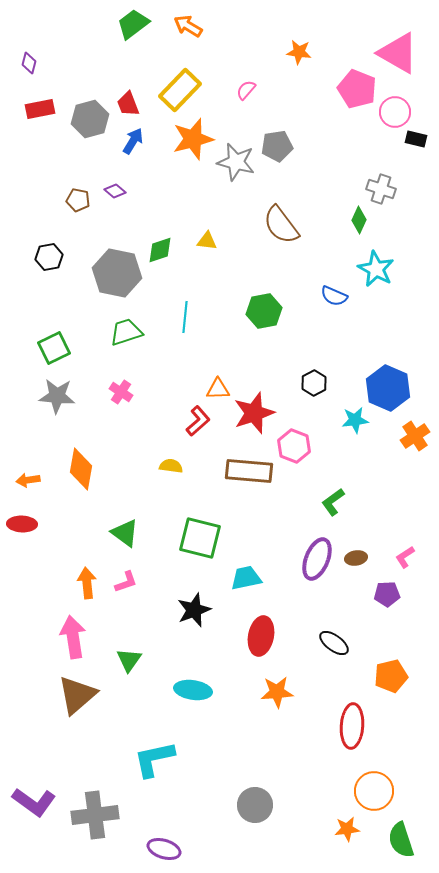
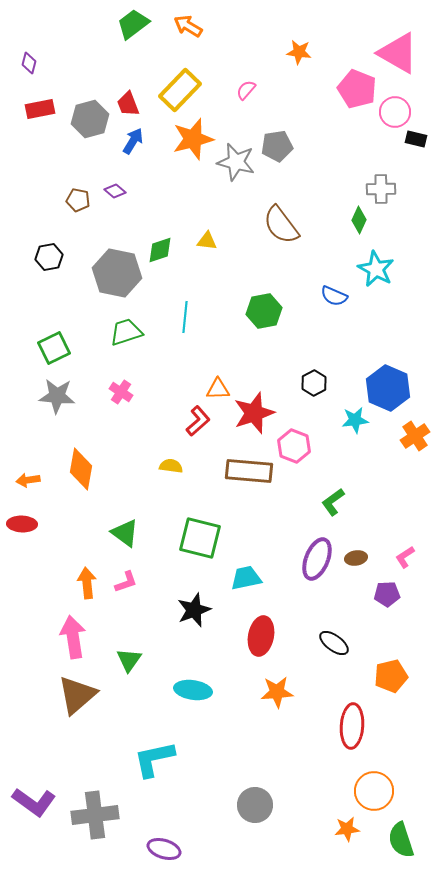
gray cross at (381, 189): rotated 20 degrees counterclockwise
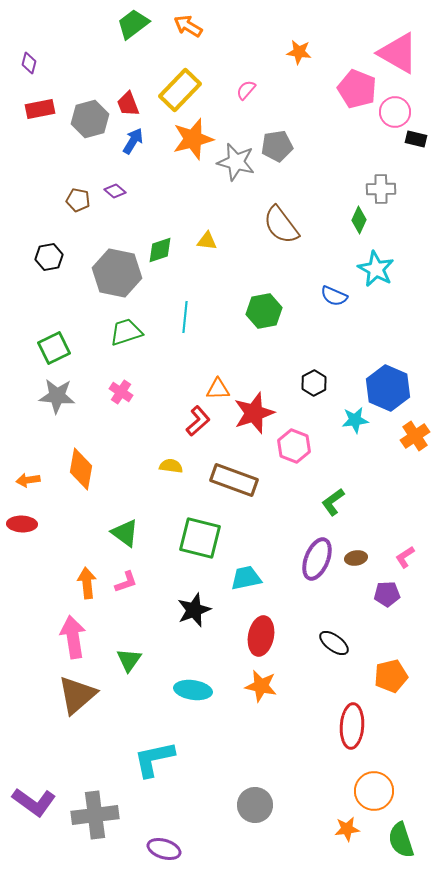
brown rectangle at (249, 471): moved 15 px left, 9 px down; rotated 15 degrees clockwise
orange star at (277, 692): moved 16 px left, 6 px up; rotated 16 degrees clockwise
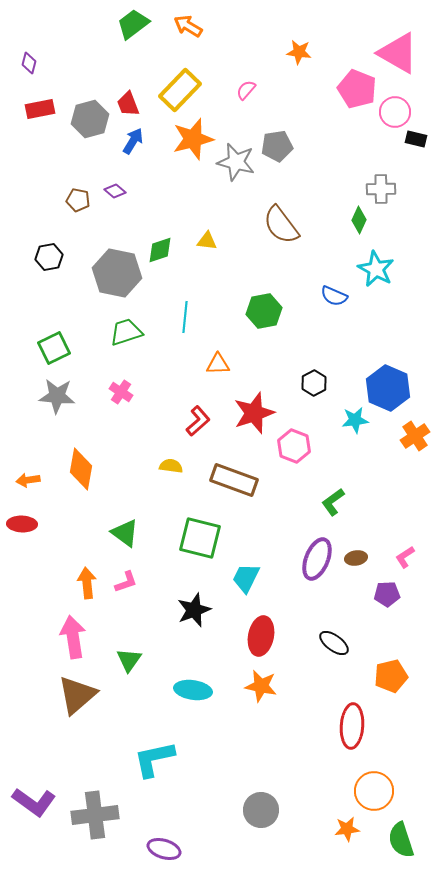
orange triangle at (218, 389): moved 25 px up
cyan trapezoid at (246, 578): rotated 52 degrees counterclockwise
gray circle at (255, 805): moved 6 px right, 5 px down
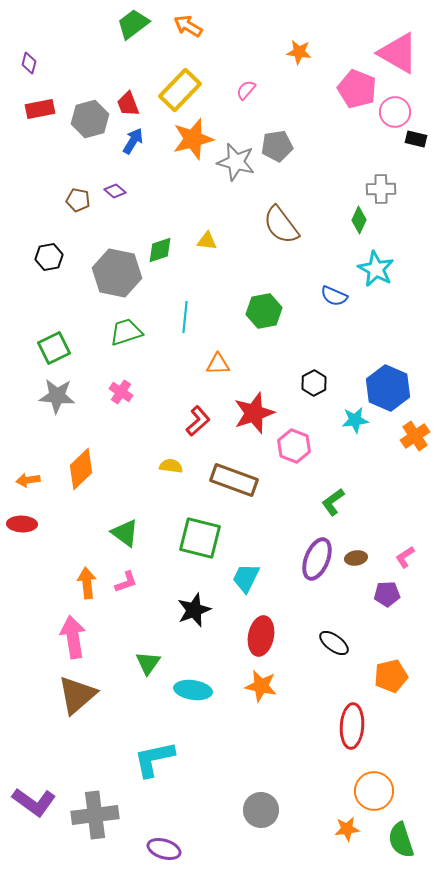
orange diamond at (81, 469): rotated 36 degrees clockwise
green triangle at (129, 660): moved 19 px right, 3 px down
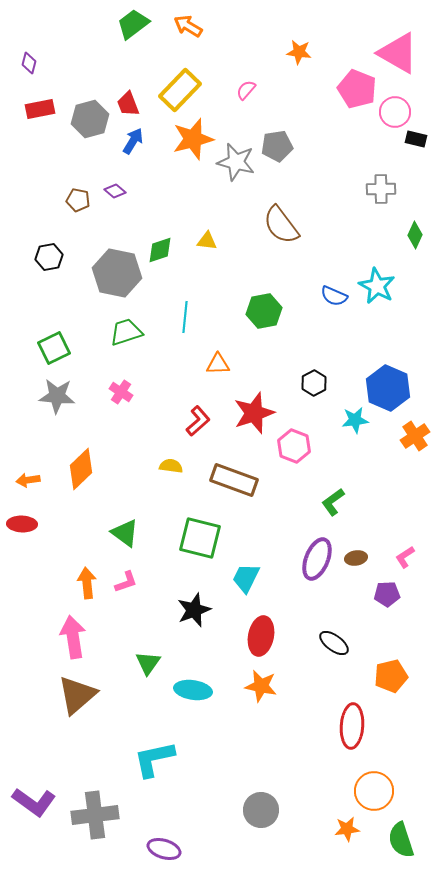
green diamond at (359, 220): moved 56 px right, 15 px down
cyan star at (376, 269): moved 1 px right, 17 px down
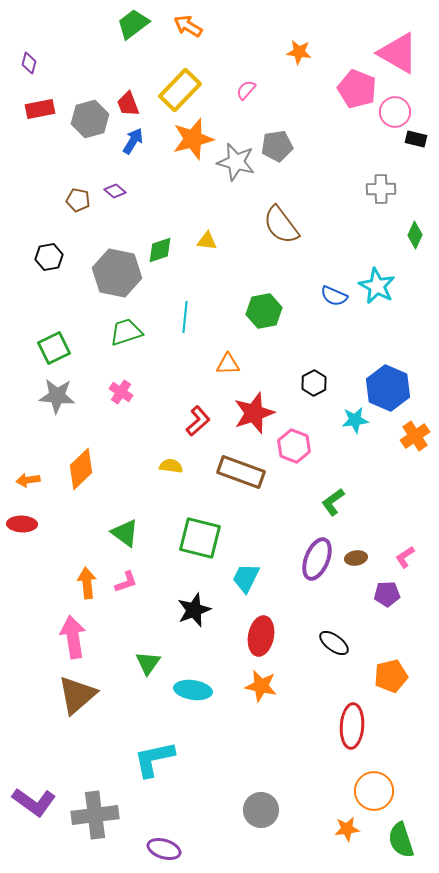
orange triangle at (218, 364): moved 10 px right
brown rectangle at (234, 480): moved 7 px right, 8 px up
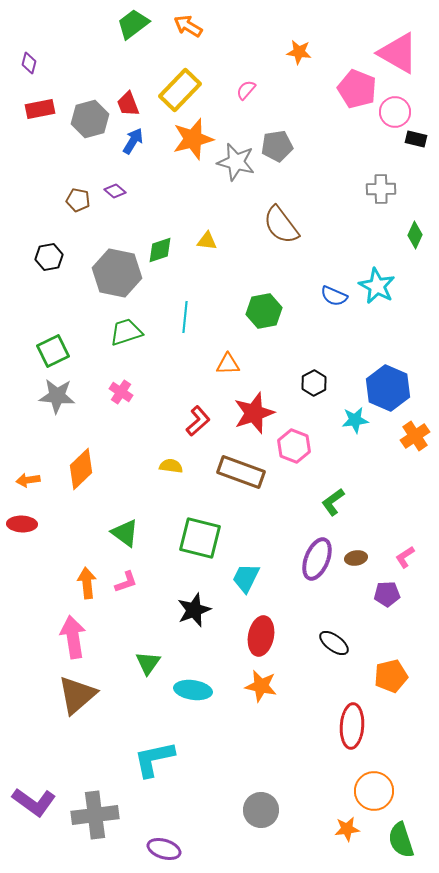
green square at (54, 348): moved 1 px left, 3 px down
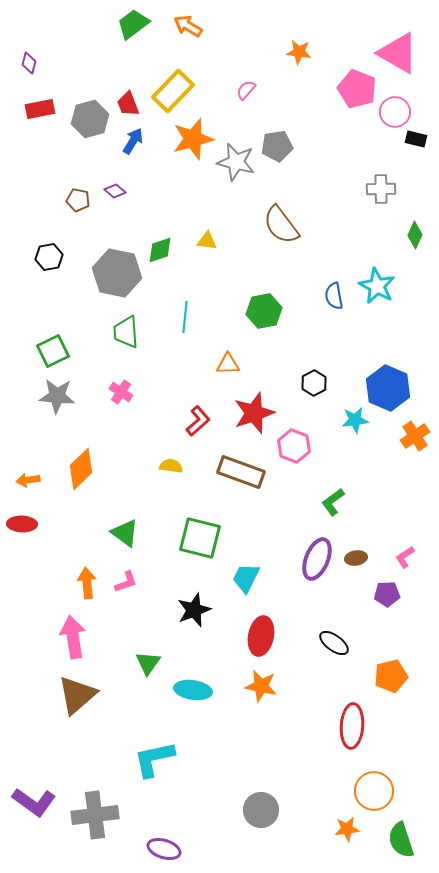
yellow rectangle at (180, 90): moved 7 px left, 1 px down
blue semicircle at (334, 296): rotated 56 degrees clockwise
green trapezoid at (126, 332): rotated 76 degrees counterclockwise
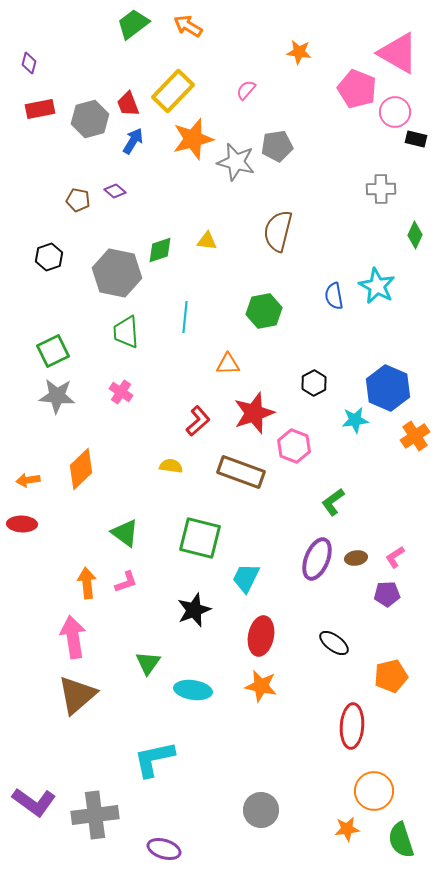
brown semicircle at (281, 225): moved 3 px left, 6 px down; rotated 51 degrees clockwise
black hexagon at (49, 257): rotated 8 degrees counterclockwise
pink L-shape at (405, 557): moved 10 px left
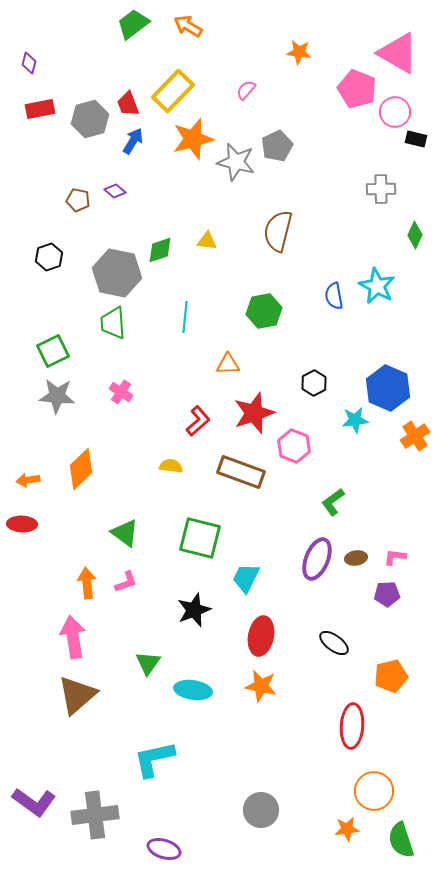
gray pentagon at (277, 146): rotated 16 degrees counterclockwise
green trapezoid at (126, 332): moved 13 px left, 9 px up
pink L-shape at (395, 557): rotated 40 degrees clockwise
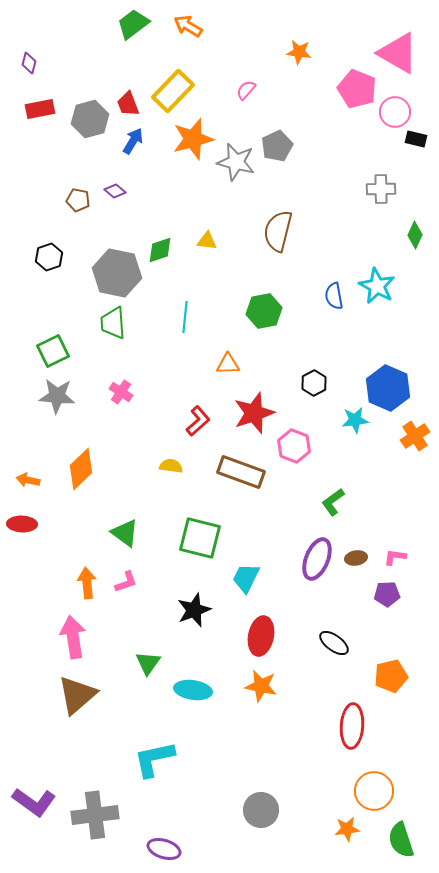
orange arrow at (28, 480): rotated 20 degrees clockwise
